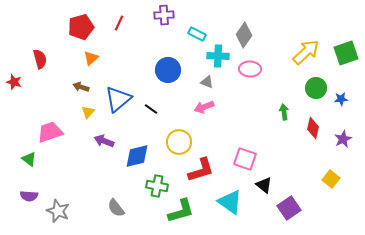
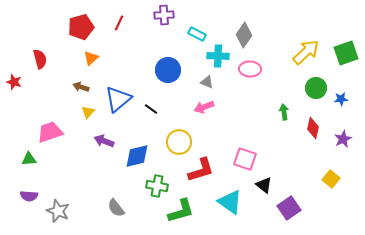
green triangle: rotated 42 degrees counterclockwise
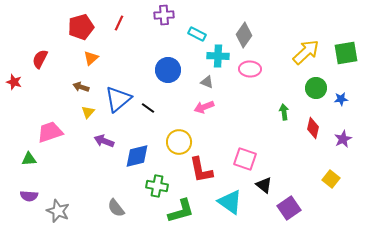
green square: rotated 10 degrees clockwise
red semicircle: rotated 138 degrees counterclockwise
black line: moved 3 px left, 1 px up
red L-shape: rotated 96 degrees clockwise
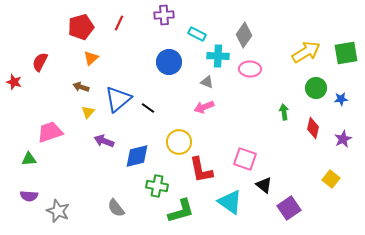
yellow arrow: rotated 12 degrees clockwise
red semicircle: moved 3 px down
blue circle: moved 1 px right, 8 px up
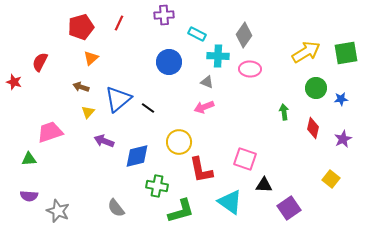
black triangle: rotated 36 degrees counterclockwise
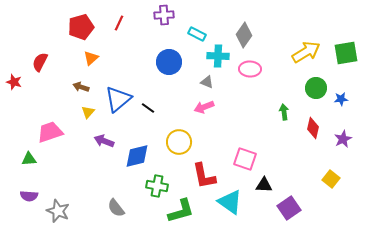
red L-shape: moved 3 px right, 6 px down
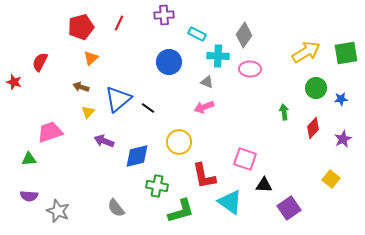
red diamond: rotated 30 degrees clockwise
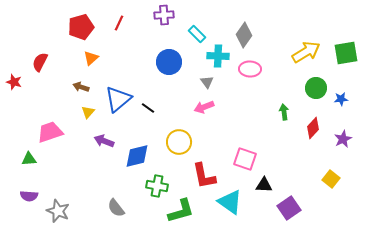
cyan rectangle: rotated 18 degrees clockwise
gray triangle: rotated 32 degrees clockwise
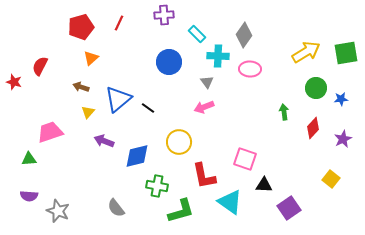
red semicircle: moved 4 px down
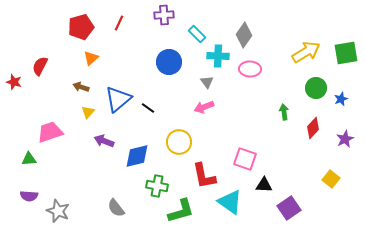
blue star: rotated 16 degrees counterclockwise
purple star: moved 2 px right
